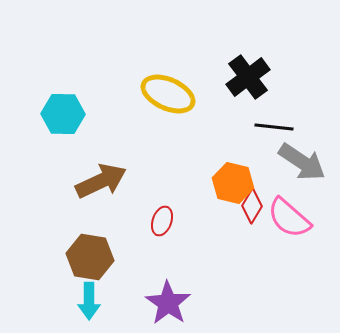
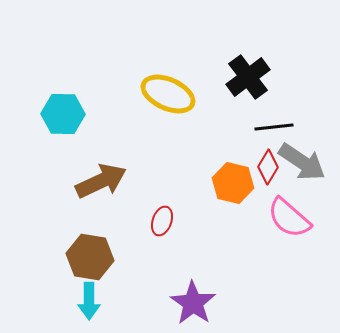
black line: rotated 12 degrees counterclockwise
red diamond: moved 16 px right, 39 px up
purple star: moved 25 px right
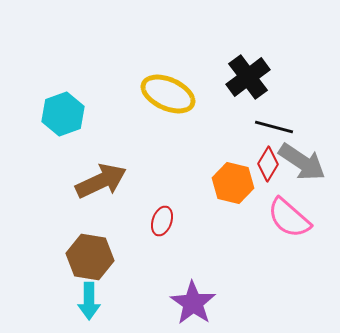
cyan hexagon: rotated 21 degrees counterclockwise
black line: rotated 21 degrees clockwise
red diamond: moved 3 px up
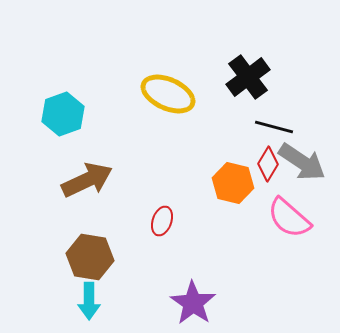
brown arrow: moved 14 px left, 1 px up
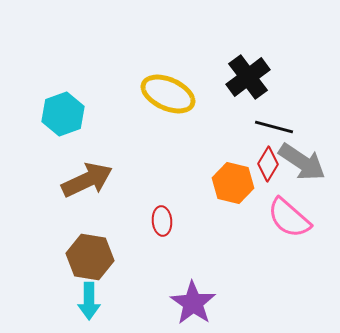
red ellipse: rotated 24 degrees counterclockwise
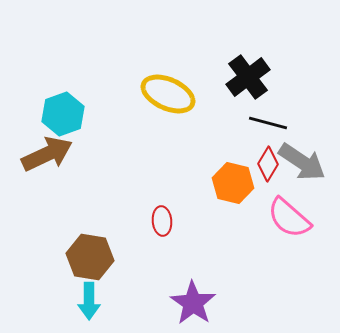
black line: moved 6 px left, 4 px up
brown arrow: moved 40 px left, 26 px up
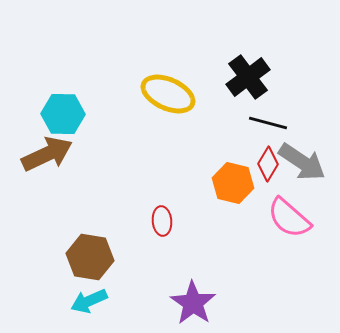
cyan hexagon: rotated 21 degrees clockwise
cyan arrow: rotated 66 degrees clockwise
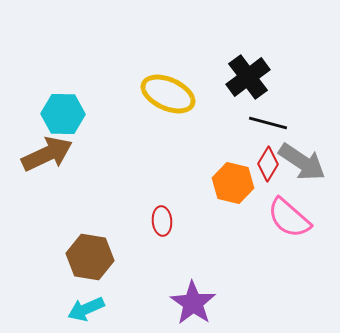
cyan arrow: moved 3 px left, 8 px down
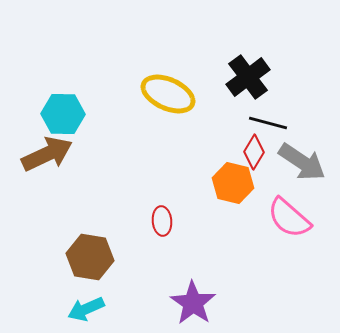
red diamond: moved 14 px left, 12 px up
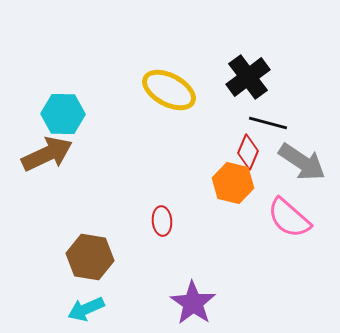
yellow ellipse: moved 1 px right, 4 px up; rotated 4 degrees clockwise
red diamond: moved 6 px left; rotated 8 degrees counterclockwise
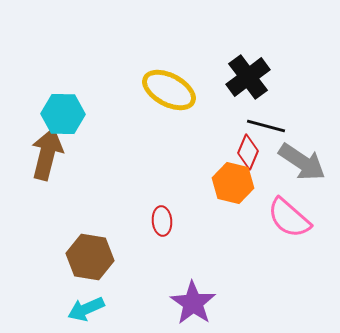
black line: moved 2 px left, 3 px down
brown arrow: rotated 51 degrees counterclockwise
